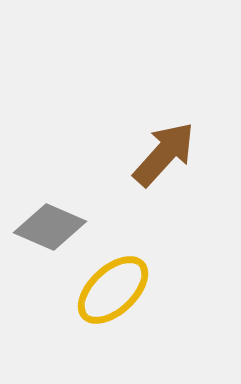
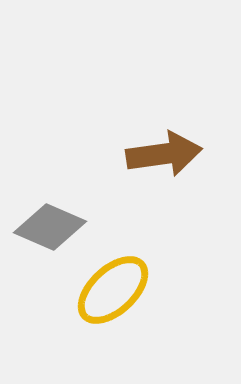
brown arrow: rotated 40 degrees clockwise
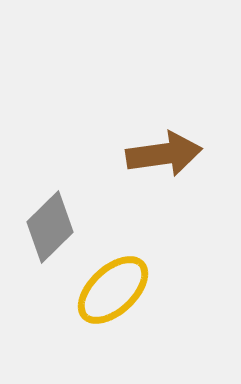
gray diamond: rotated 68 degrees counterclockwise
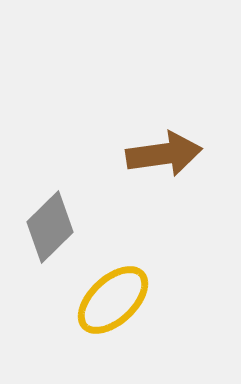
yellow ellipse: moved 10 px down
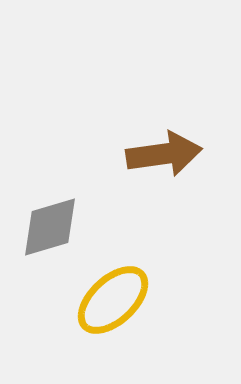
gray diamond: rotated 28 degrees clockwise
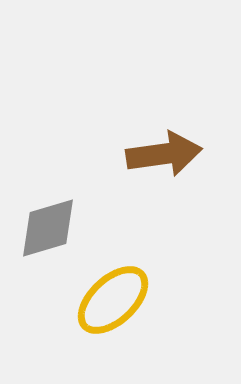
gray diamond: moved 2 px left, 1 px down
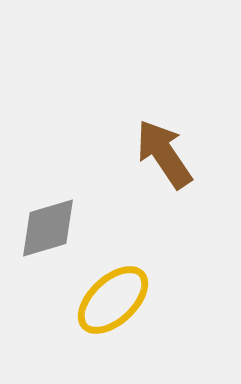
brown arrow: rotated 116 degrees counterclockwise
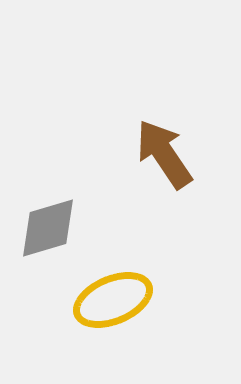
yellow ellipse: rotated 20 degrees clockwise
